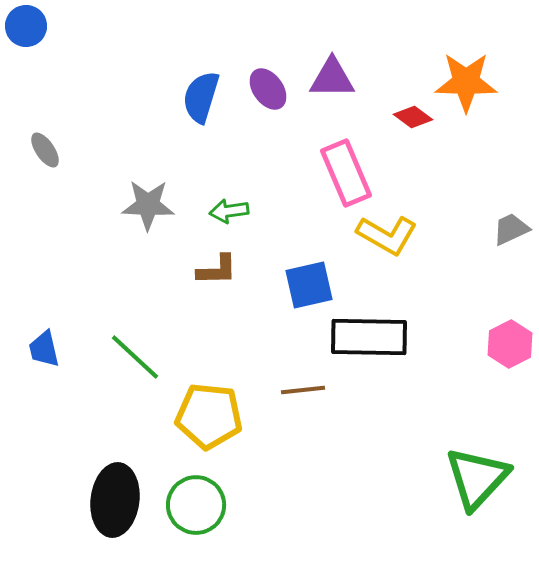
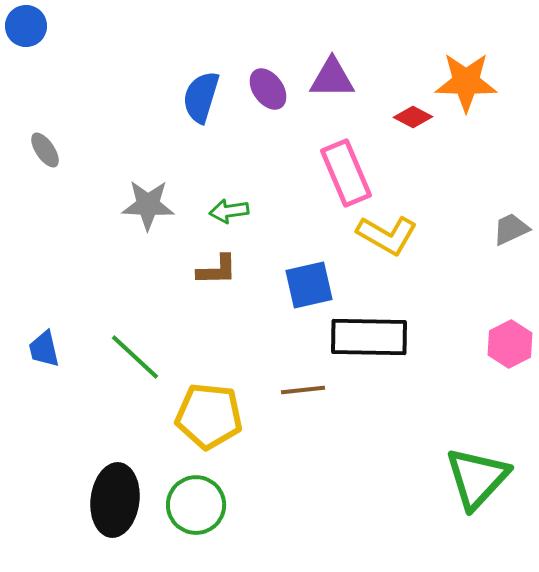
red diamond: rotated 9 degrees counterclockwise
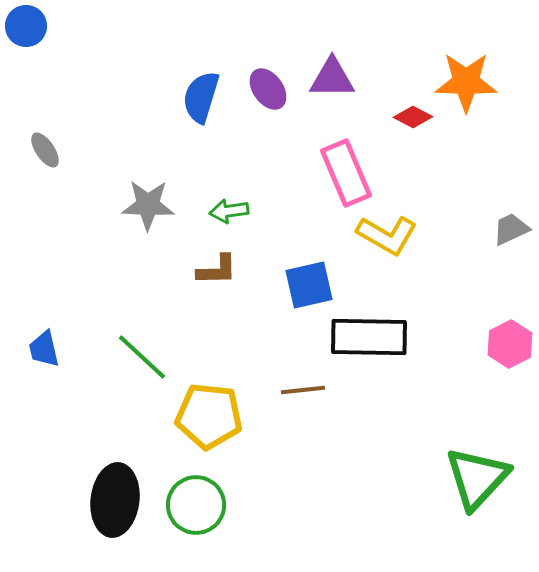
green line: moved 7 px right
